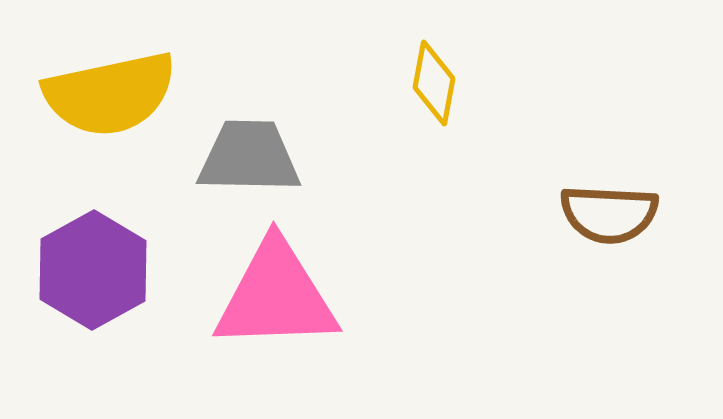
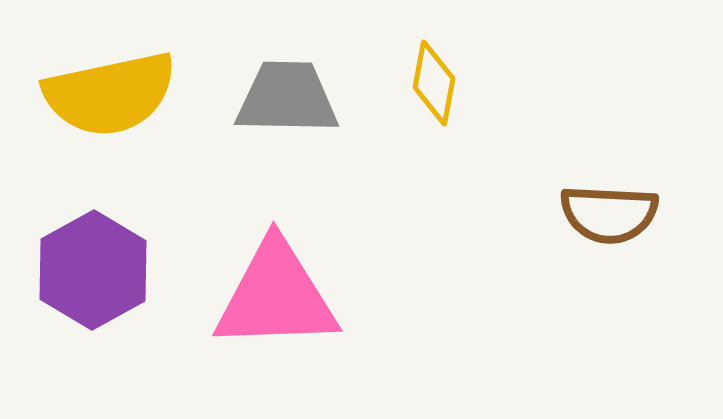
gray trapezoid: moved 38 px right, 59 px up
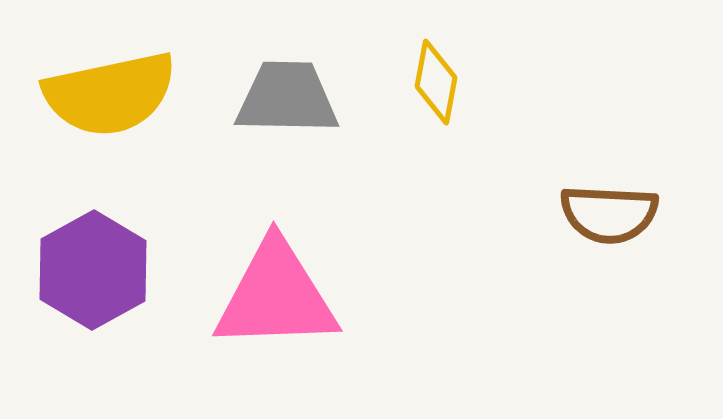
yellow diamond: moved 2 px right, 1 px up
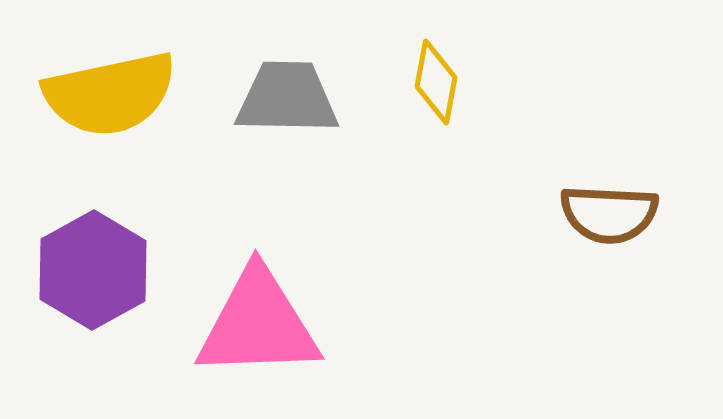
pink triangle: moved 18 px left, 28 px down
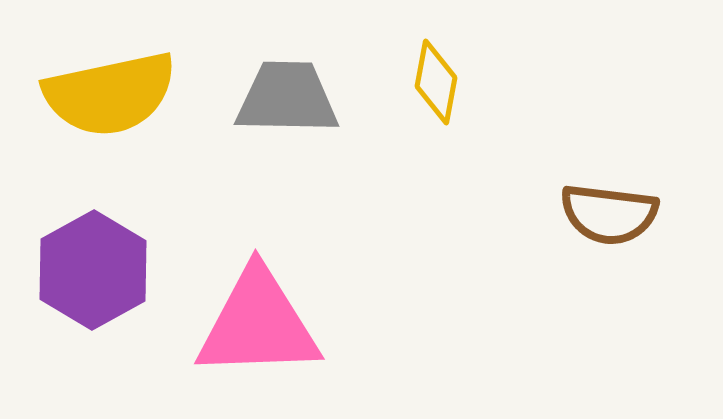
brown semicircle: rotated 4 degrees clockwise
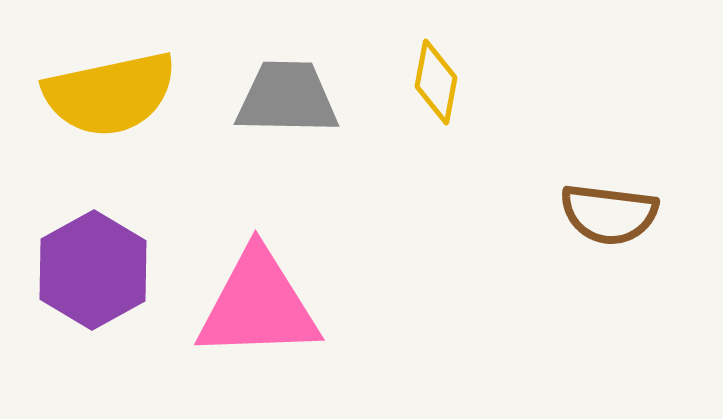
pink triangle: moved 19 px up
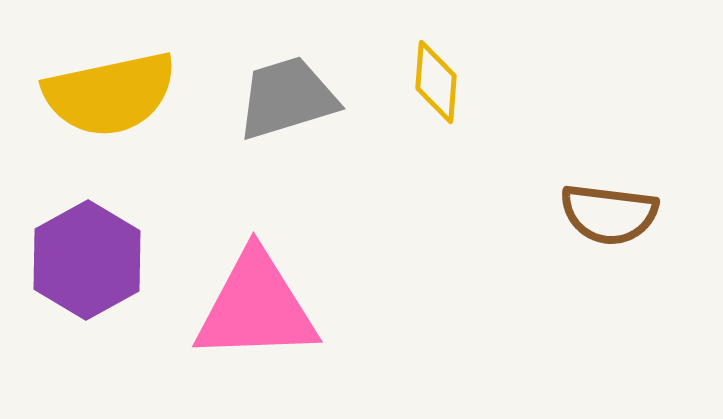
yellow diamond: rotated 6 degrees counterclockwise
gray trapezoid: rotated 18 degrees counterclockwise
purple hexagon: moved 6 px left, 10 px up
pink triangle: moved 2 px left, 2 px down
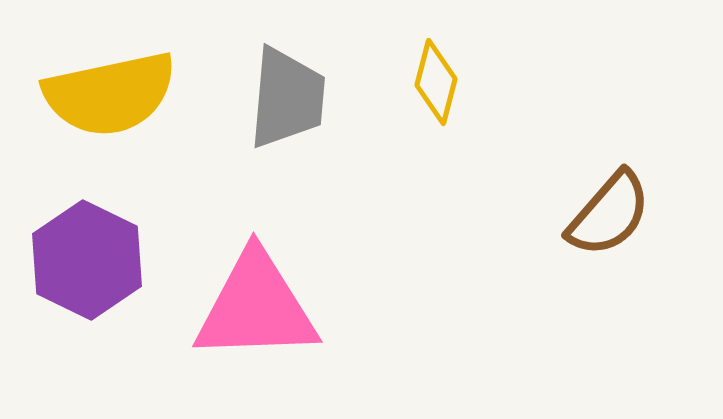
yellow diamond: rotated 10 degrees clockwise
gray trapezoid: rotated 112 degrees clockwise
brown semicircle: rotated 56 degrees counterclockwise
purple hexagon: rotated 5 degrees counterclockwise
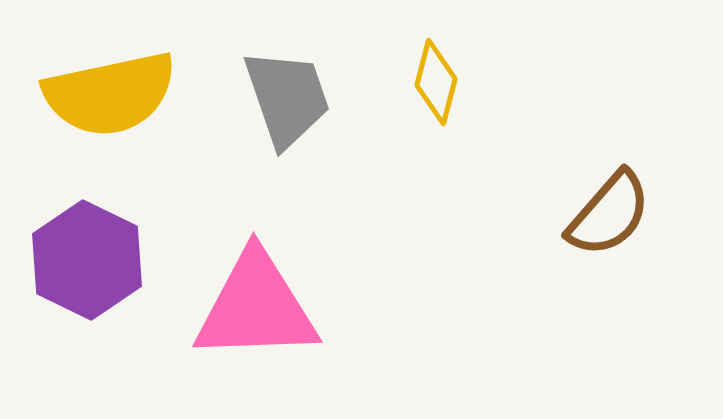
gray trapezoid: rotated 24 degrees counterclockwise
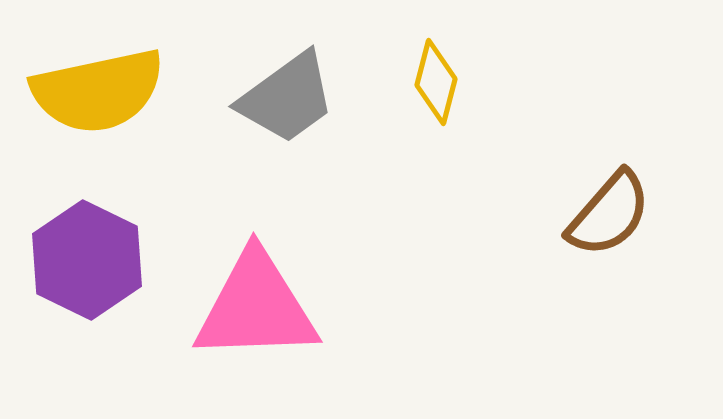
yellow semicircle: moved 12 px left, 3 px up
gray trapezoid: rotated 73 degrees clockwise
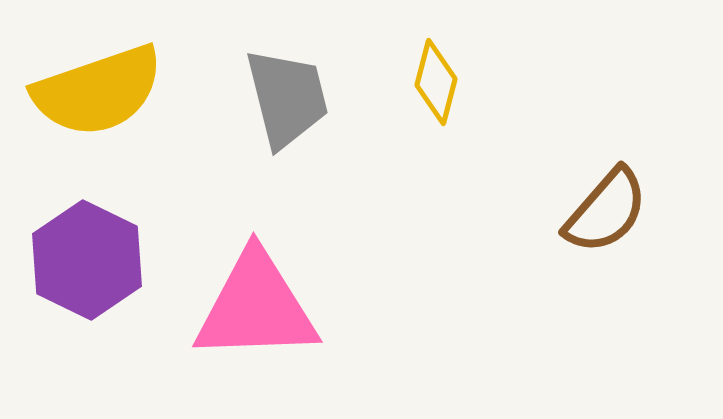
yellow semicircle: rotated 7 degrees counterclockwise
gray trapezoid: rotated 68 degrees counterclockwise
brown semicircle: moved 3 px left, 3 px up
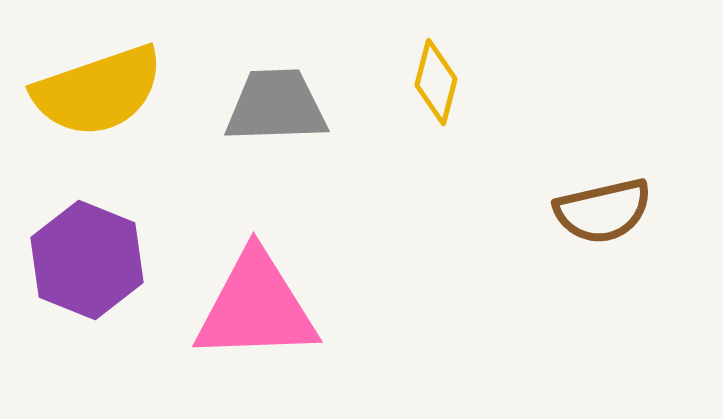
gray trapezoid: moved 11 px left, 8 px down; rotated 78 degrees counterclockwise
brown semicircle: moved 3 px left; rotated 36 degrees clockwise
purple hexagon: rotated 4 degrees counterclockwise
